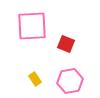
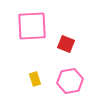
yellow rectangle: rotated 16 degrees clockwise
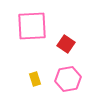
red square: rotated 12 degrees clockwise
pink hexagon: moved 2 px left, 2 px up
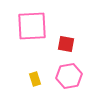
red square: rotated 24 degrees counterclockwise
pink hexagon: moved 1 px right, 3 px up
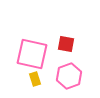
pink square: moved 28 px down; rotated 16 degrees clockwise
pink hexagon: rotated 10 degrees counterclockwise
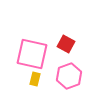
red square: rotated 18 degrees clockwise
yellow rectangle: rotated 32 degrees clockwise
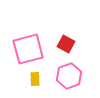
pink square: moved 4 px left, 5 px up; rotated 28 degrees counterclockwise
yellow rectangle: rotated 16 degrees counterclockwise
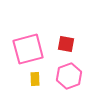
red square: rotated 18 degrees counterclockwise
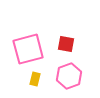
yellow rectangle: rotated 16 degrees clockwise
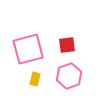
red square: moved 1 px right, 1 px down; rotated 18 degrees counterclockwise
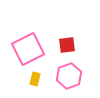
pink square: rotated 12 degrees counterclockwise
